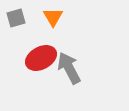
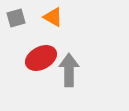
orange triangle: rotated 30 degrees counterclockwise
gray arrow: moved 2 px down; rotated 28 degrees clockwise
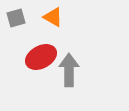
red ellipse: moved 1 px up
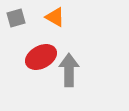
orange triangle: moved 2 px right
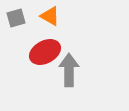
orange triangle: moved 5 px left, 1 px up
red ellipse: moved 4 px right, 5 px up
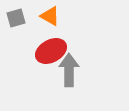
red ellipse: moved 6 px right, 1 px up
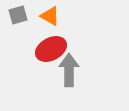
gray square: moved 2 px right, 3 px up
red ellipse: moved 2 px up
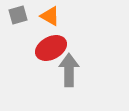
red ellipse: moved 1 px up
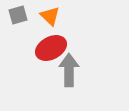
orange triangle: rotated 15 degrees clockwise
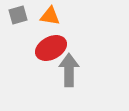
orange triangle: rotated 35 degrees counterclockwise
